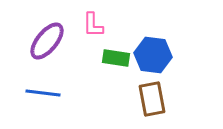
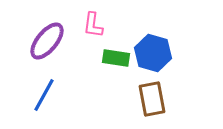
pink L-shape: rotated 8 degrees clockwise
blue hexagon: moved 2 px up; rotated 9 degrees clockwise
blue line: moved 1 px right, 2 px down; rotated 68 degrees counterclockwise
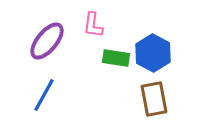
blue hexagon: rotated 12 degrees clockwise
brown rectangle: moved 2 px right
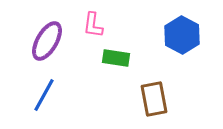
purple ellipse: rotated 9 degrees counterclockwise
blue hexagon: moved 29 px right, 18 px up
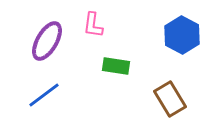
green rectangle: moved 8 px down
blue line: rotated 24 degrees clockwise
brown rectangle: moved 16 px right; rotated 20 degrees counterclockwise
